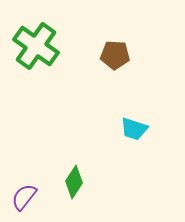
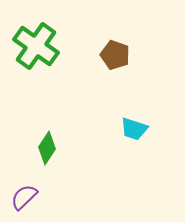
brown pentagon: rotated 16 degrees clockwise
green diamond: moved 27 px left, 34 px up
purple semicircle: rotated 8 degrees clockwise
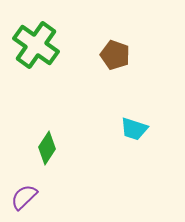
green cross: moved 1 px up
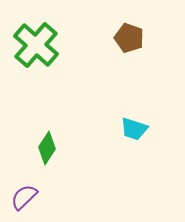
green cross: rotated 6 degrees clockwise
brown pentagon: moved 14 px right, 17 px up
